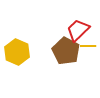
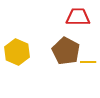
red trapezoid: moved 13 px up; rotated 45 degrees clockwise
yellow line: moved 16 px down
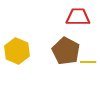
yellow hexagon: moved 1 px up
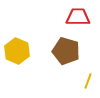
brown pentagon: rotated 12 degrees counterclockwise
yellow line: moved 19 px down; rotated 70 degrees counterclockwise
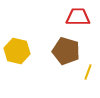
yellow hexagon: rotated 10 degrees counterclockwise
yellow line: moved 9 px up
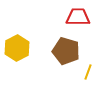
yellow hexagon: moved 3 px up; rotated 20 degrees clockwise
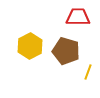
yellow hexagon: moved 13 px right, 2 px up
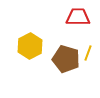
brown pentagon: moved 8 px down
yellow line: moved 19 px up
